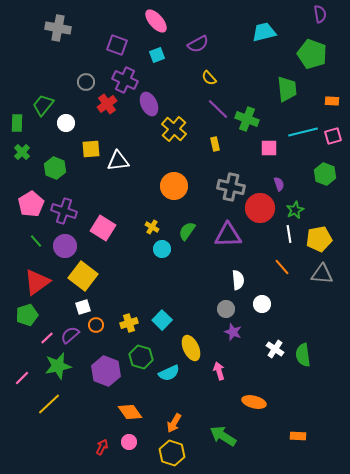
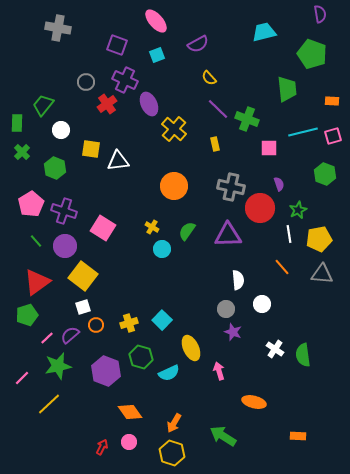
white circle at (66, 123): moved 5 px left, 7 px down
yellow square at (91, 149): rotated 12 degrees clockwise
green star at (295, 210): moved 3 px right
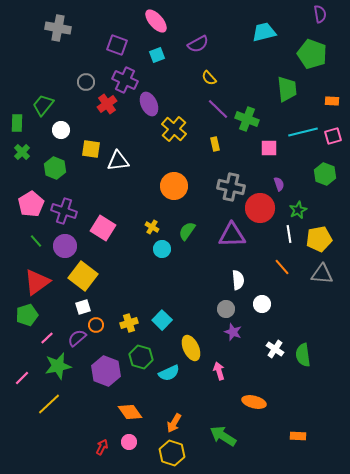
purple triangle at (228, 235): moved 4 px right
purple semicircle at (70, 335): moved 7 px right, 3 px down
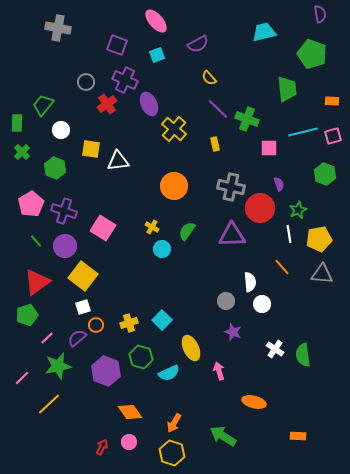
white semicircle at (238, 280): moved 12 px right, 2 px down
gray circle at (226, 309): moved 8 px up
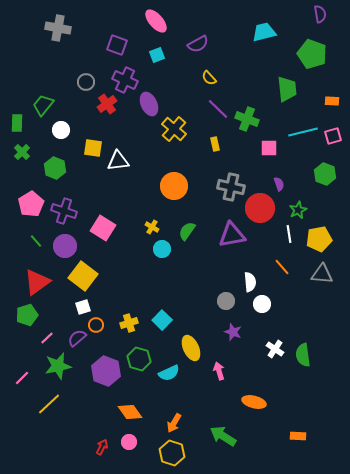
yellow square at (91, 149): moved 2 px right, 1 px up
purple triangle at (232, 235): rotated 8 degrees counterclockwise
green hexagon at (141, 357): moved 2 px left, 2 px down
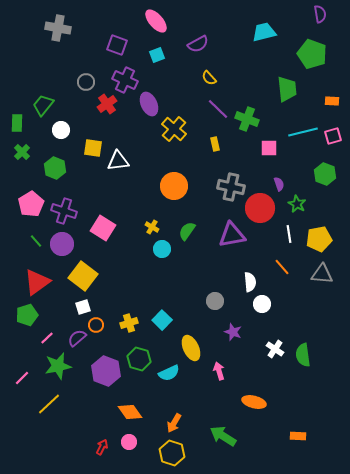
green star at (298, 210): moved 1 px left, 6 px up; rotated 18 degrees counterclockwise
purple circle at (65, 246): moved 3 px left, 2 px up
gray circle at (226, 301): moved 11 px left
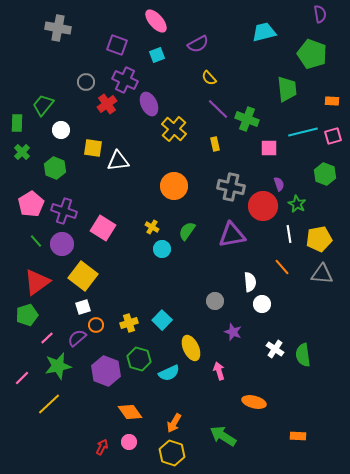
red circle at (260, 208): moved 3 px right, 2 px up
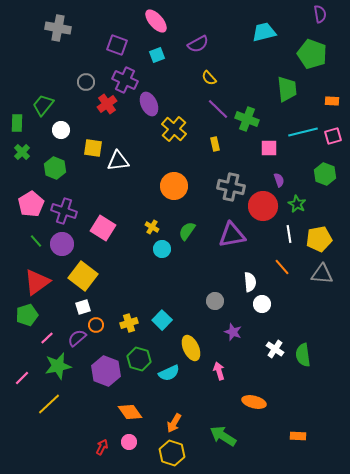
purple semicircle at (279, 184): moved 4 px up
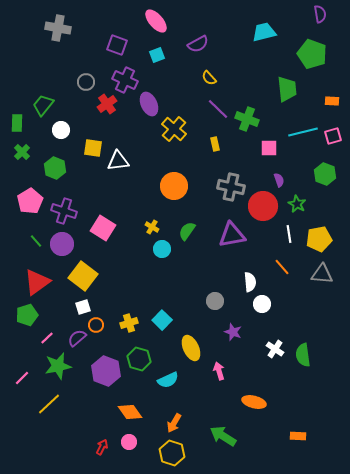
pink pentagon at (31, 204): moved 1 px left, 3 px up
cyan semicircle at (169, 373): moved 1 px left, 7 px down
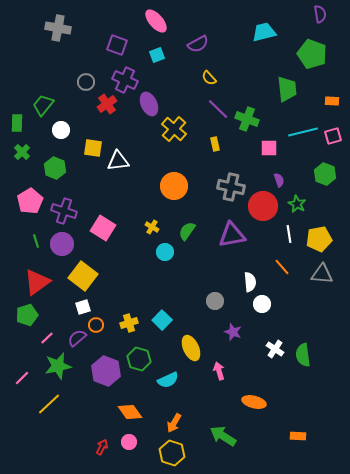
green line at (36, 241): rotated 24 degrees clockwise
cyan circle at (162, 249): moved 3 px right, 3 px down
